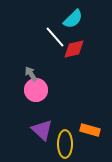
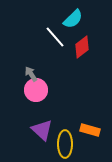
red diamond: moved 8 px right, 2 px up; rotated 25 degrees counterclockwise
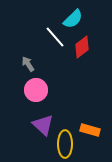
gray arrow: moved 3 px left, 10 px up
purple triangle: moved 1 px right, 5 px up
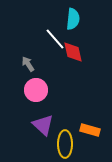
cyan semicircle: rotated 40 degrees counterclockwise
white line: moved 2 px down
red diamond: moved 9 px left, 5 px down; rotated 65 degrees counterclockwise
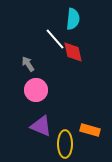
purple triangle: moved 2 px left, 1 px down; rotated 20 degrees counterclockwise
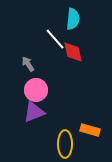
purple triangle: moved 7 px left, 14 px up; rotated 45 degrees counterclockwise
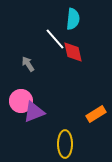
pink circle: moved 15 px left, 11 px down
orange rectangle: moved 6 px right, 16 px up; rotated 48 degrees counterclockwise
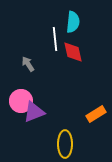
cyan semicircle: moved 3 px down
white line: rotated 35 degrees clockwise
